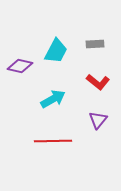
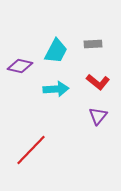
gray rectangle: moved 2 px left
cyan arrow: moved 3 px right, 10 px up; rotated 25 degrees clockwise
purple triangle: moved 4 px up
red line: moved 22 px left, 9 px down; rotated 45 degrees counterclockwise
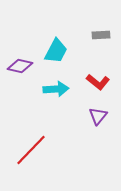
gray rectangle: moved 8 px right, 9 px up
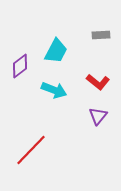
purple diamond: rotated 50 degrees counterclockwise
cyan arrow: moved 2 px left, 1 px down; rotated 25 degrees clockwise
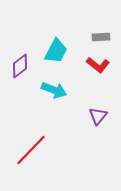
gray rectangle: moved 2 px down
red L-shape: moved 17 px up
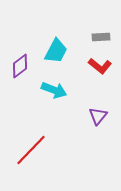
red L-shape: moved 2 px right, 1 px down
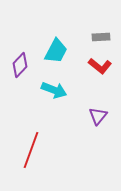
purple diamond: moved 1 px up; rotated 10 degrees counterclockwise
red line: rotated 24 degrees counterclockwise
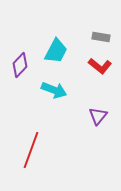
gray rectangle: rotated 12 degrees clockwise
